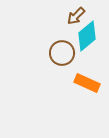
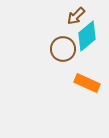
brown circle: moved 1 px right, 4 px up
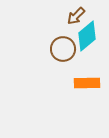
orange rectangle: rotated 25 degrees counterclockwise
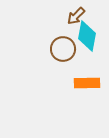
cyan diamond: rotated 40 degrees counterclockwise
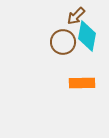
brown circle: moved 7 px up
orange rectangle: moved 5 px left
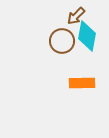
brown circle: moved 1 px left, 1 px up
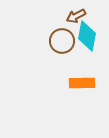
brown arrow: rotated 18 degrees clockwise
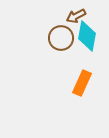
brown circle: moved 1 px left, 3 px up
orange rectangle: rotated 65 degrees counterclockwise
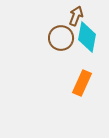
brown arrow: rotated 138 degrees clockwise
cyan diamond: moved 1 px down
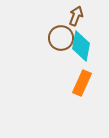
cyan diamond: moved 6 px left, 9 px down
